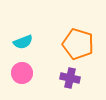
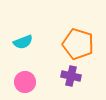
pink circle: moved 3 px right, 9 px down
purple cross: moved 1 px right, 2 px up
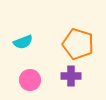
purple cross: rotated 12 degrees counterclockwise
pink circle: moved 5 px right, 2 px up
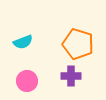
pink circle: moved 3 px left, 1 px down
